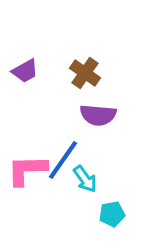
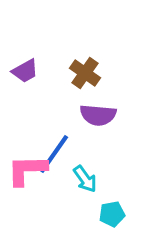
blue line: moved 9 px left, 6 px up
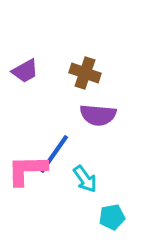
brown cross: rotated 16 degrees counterclockwise
cyan pentagon: moved 3 px down
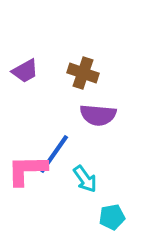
brown cross: moved 2 px left
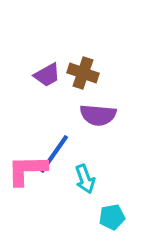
purple trapezoid: moved 22 px right, 4 px down
cyan arrow: rotated 16 degrees clockwise
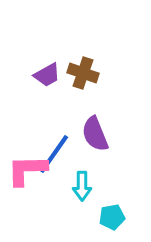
purple semicircle: moved 3 px left, 19 px down; rotated 63 degrees clockwise
cyan arrow: moved 3 px left, 7 px down; rotated 20 degrees clockwise
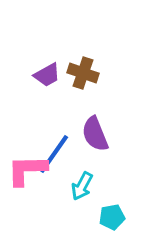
cyan arrow: rotated 28 degrees clockwise
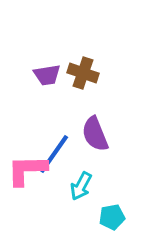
purple trapezoid: rotated 20 degrees clockwise
cyan arrow: moved 1 px left
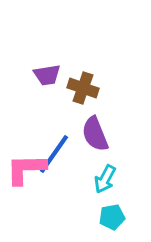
brown cross: moved 15 px down
pink L-shape: moved 1 px left, 1 px up
cyan arrow: moved 24 px right, 7 px up
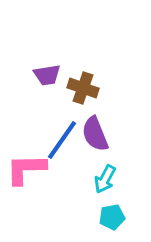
blue line: moved 8 px right, 14 px up
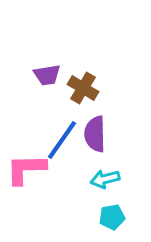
brown cross: rotated 12 degrees clockwise
purple semicircle: rotated 21 degrees clockwise
cyan arrow: rotated 48 degrees clockwise
